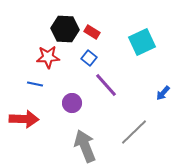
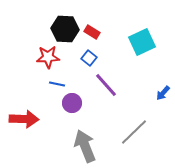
blue line: moved 22 px right
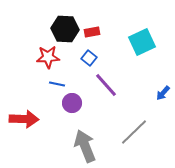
red rectangle: rotated 42 degrees counterclockwise
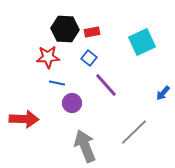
blue line: moved 1 px up
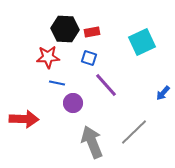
blue square: rotated 21 degrees counterclockwise
purple circle: moved 1 px right
gray arrow: moved 7 px right, 4 px up
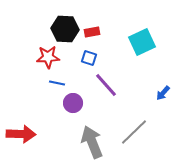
red arrow: moved 3 px left, 15 px down
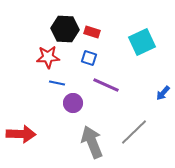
red rectangle: rotated 28 degrees clockwise
purple line: rotated 24 degrees counterclockwise
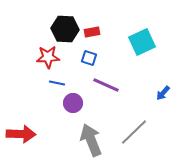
red rectangle: rotated 28 degrees counterclockwise
gray arrow: moved 1 px left, 2 px up
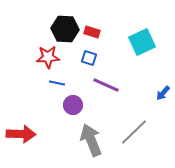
red rectangle: rotated 28 degrees clockwise
purple circle: moved 2 px down
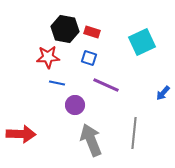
black hexagon: rotated 8 degrees clockwise
purple circle: moved 2 px right
gray line: moved 1 px down; rotated 40 degrees counterclockwise
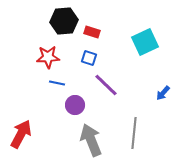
black hexagon: moved 1 px left, 8 px up; rotated 16 degrees counterclockwise
cyan square: moved 3 px right
purple line: rotated 20 degrees clockwise
red arrow: rotated 64 degrees counterclockwise
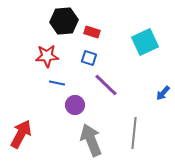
red star: moved 1 px left, 1 px up
